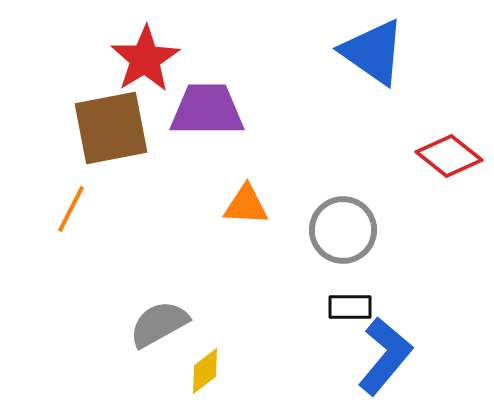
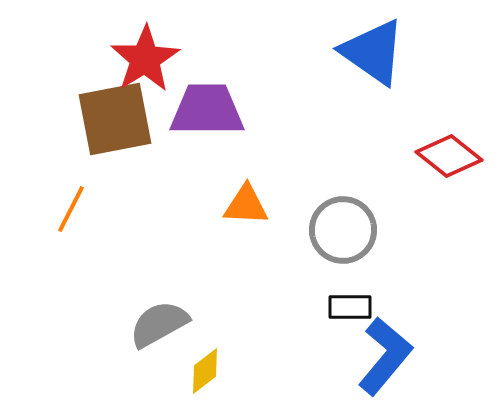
brown square: moved 4 px right, 9 px up
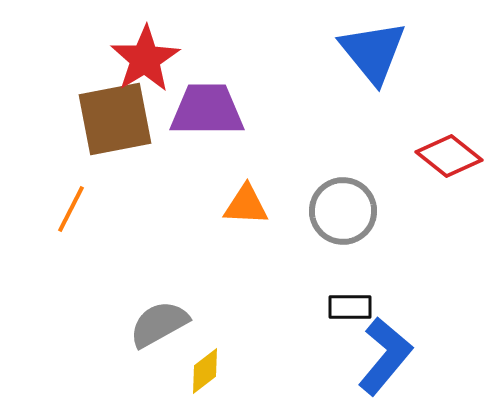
blue triangle: rotated 16 degrees clockwise
gray circle: moved 19 px up
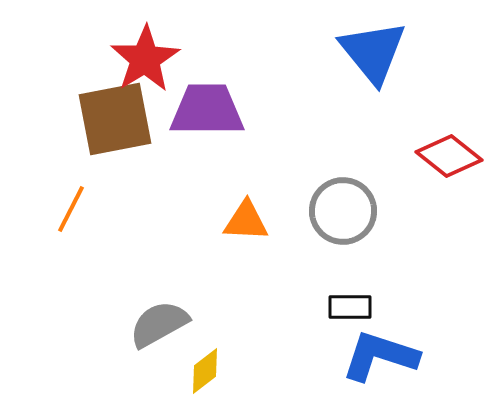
orange triangle: moved 16 px down
blue L-shape: moved 5 px left; rotated 112 degrees counterclockwise
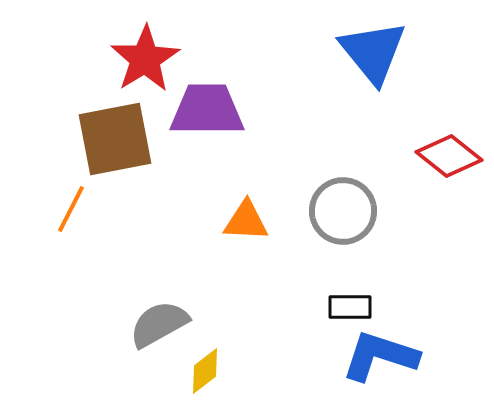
brown square: moved 20 px down
